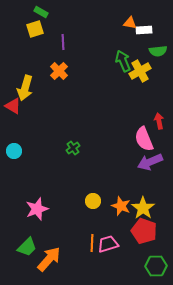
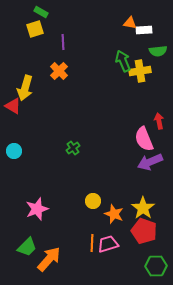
yellow cross: rotated 20 degrees clockwise
orange star: moved 7 px left, 8 px down
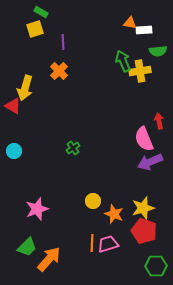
yellow star: rotated 20 degrees clockwise
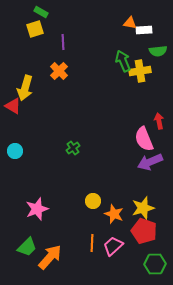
cyan circle: moved 1 px right
pink trapezoid: moved 5 px right, 2 px down; rotated 25 degrees counterclockwise
orange arrow: moved 1 px right, 2 px up
green hexagon: moved 1 px left, 2 px up
